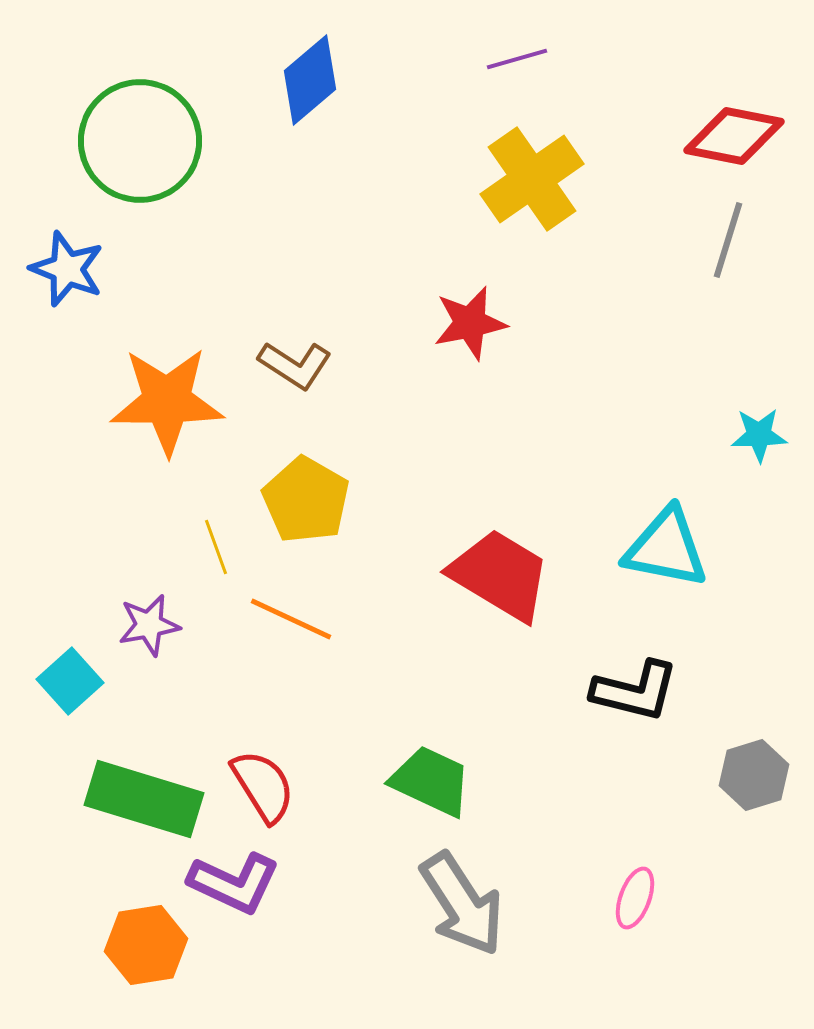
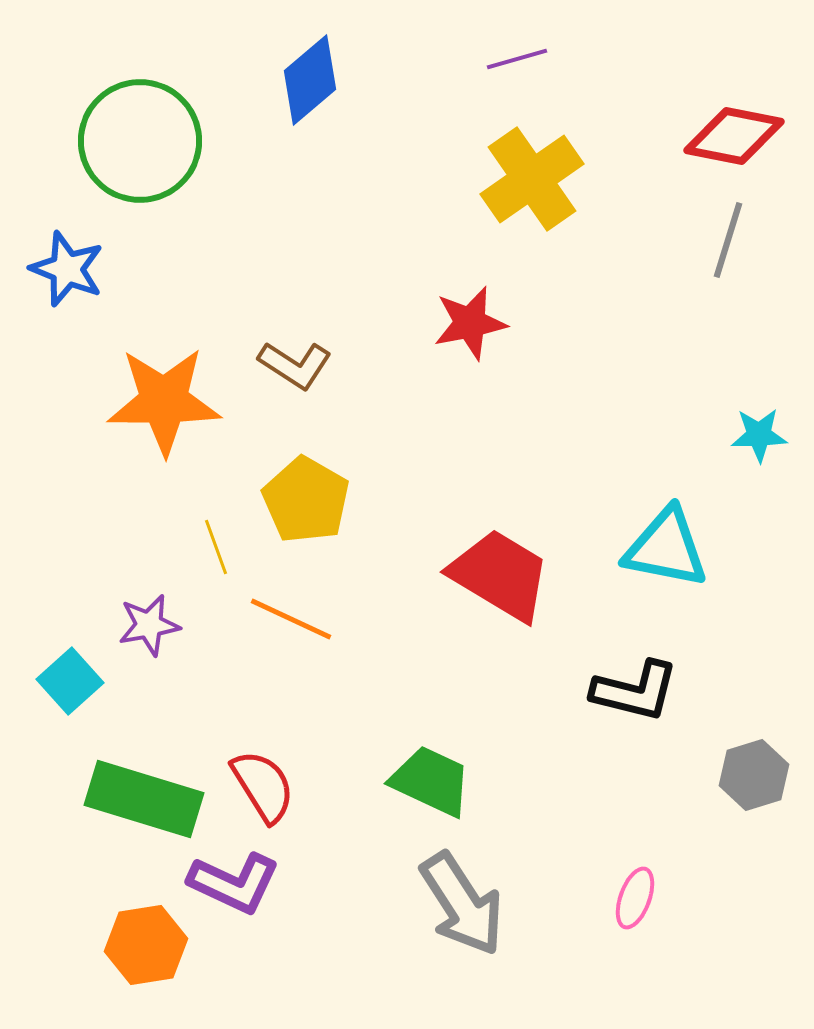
orange star: moved 3 px left
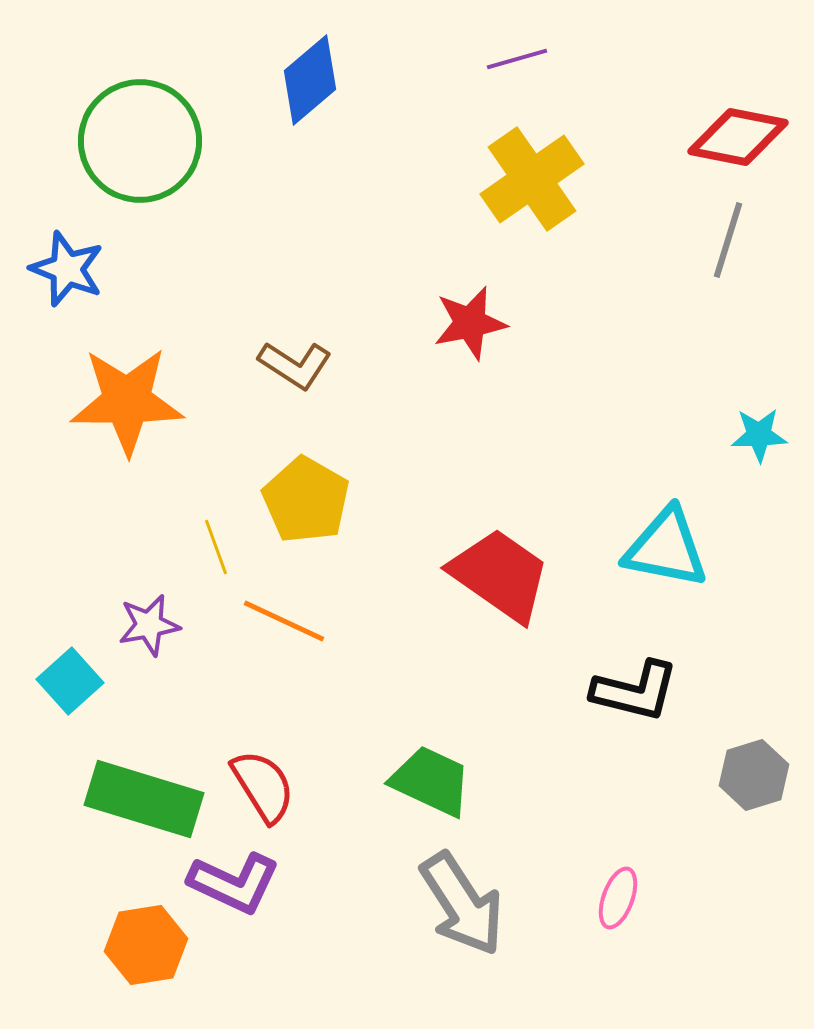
red diamond: moved 4 px right, 1 px down
orange star: moved 37 px left
red trapezoid: rotated 4 degrees clockwise
orange line: moved 7 px left, 2 px down
pink ellipse: moved 17 px left
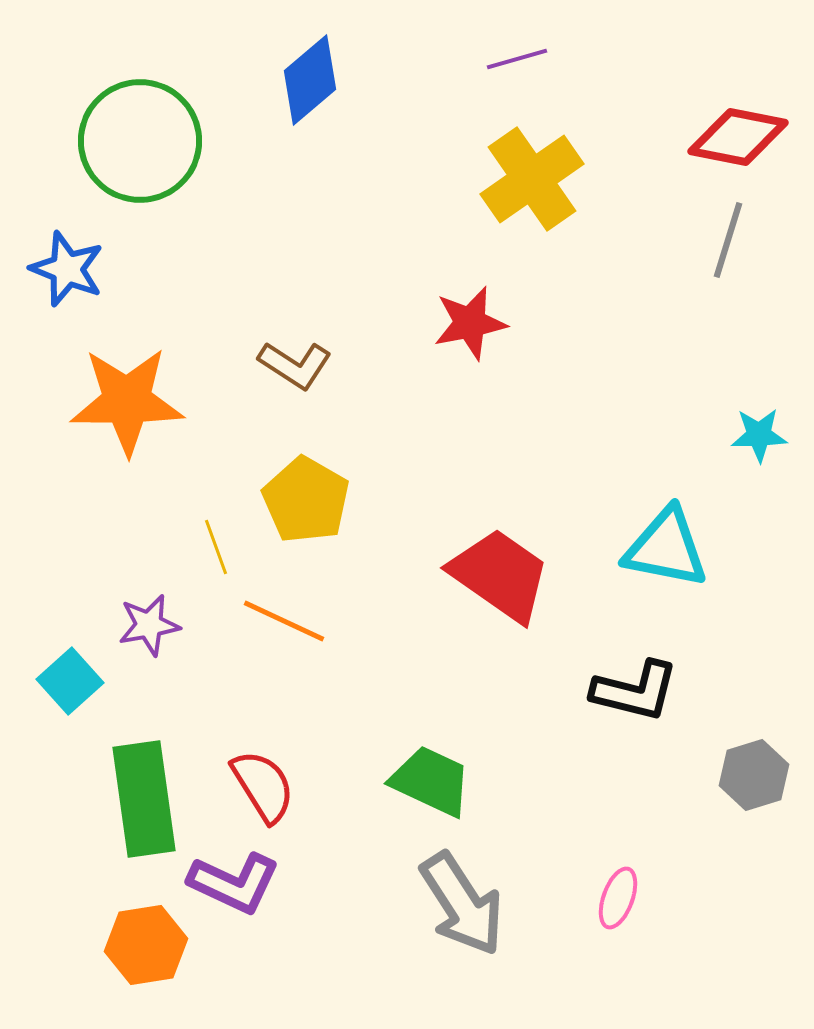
green rectangle: rotated 65 degrees clockwise
